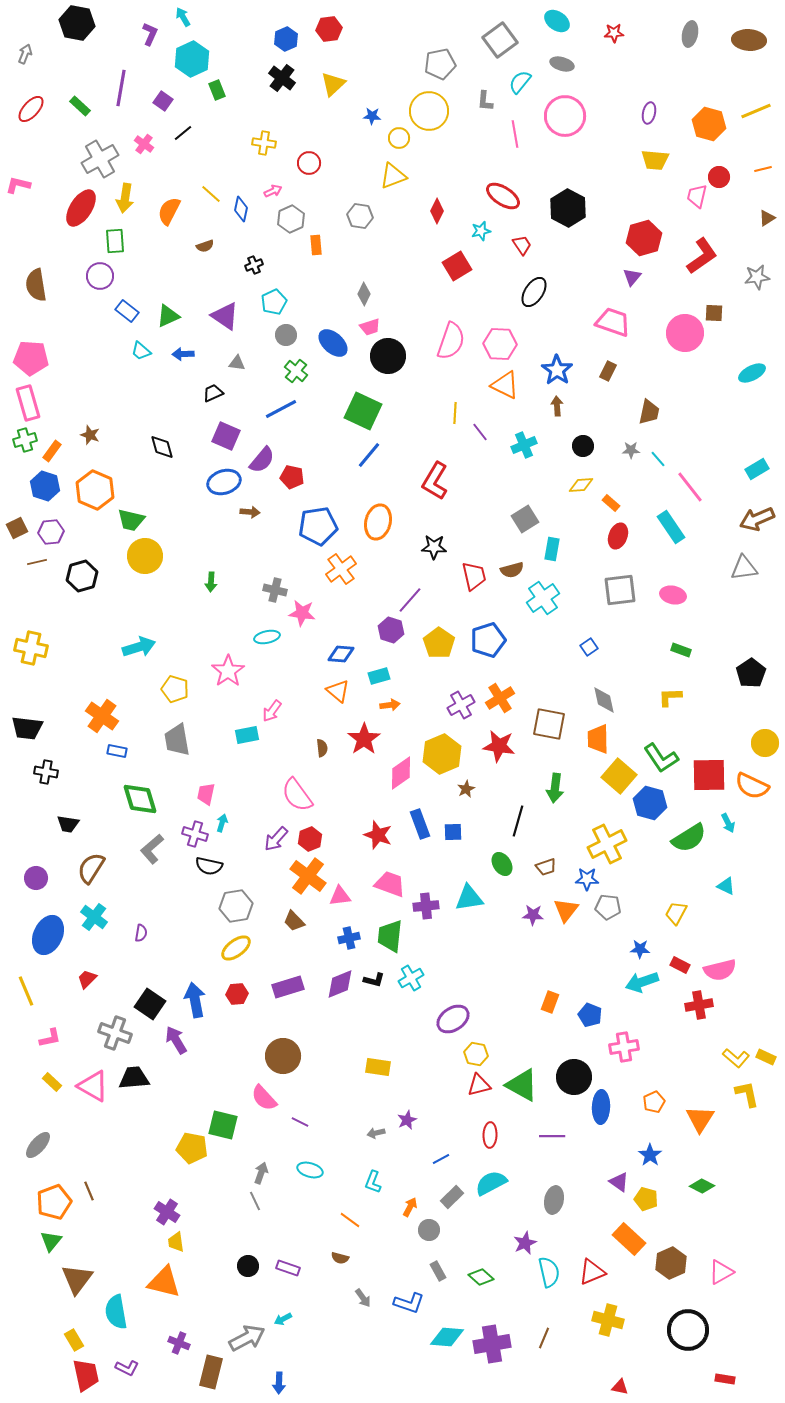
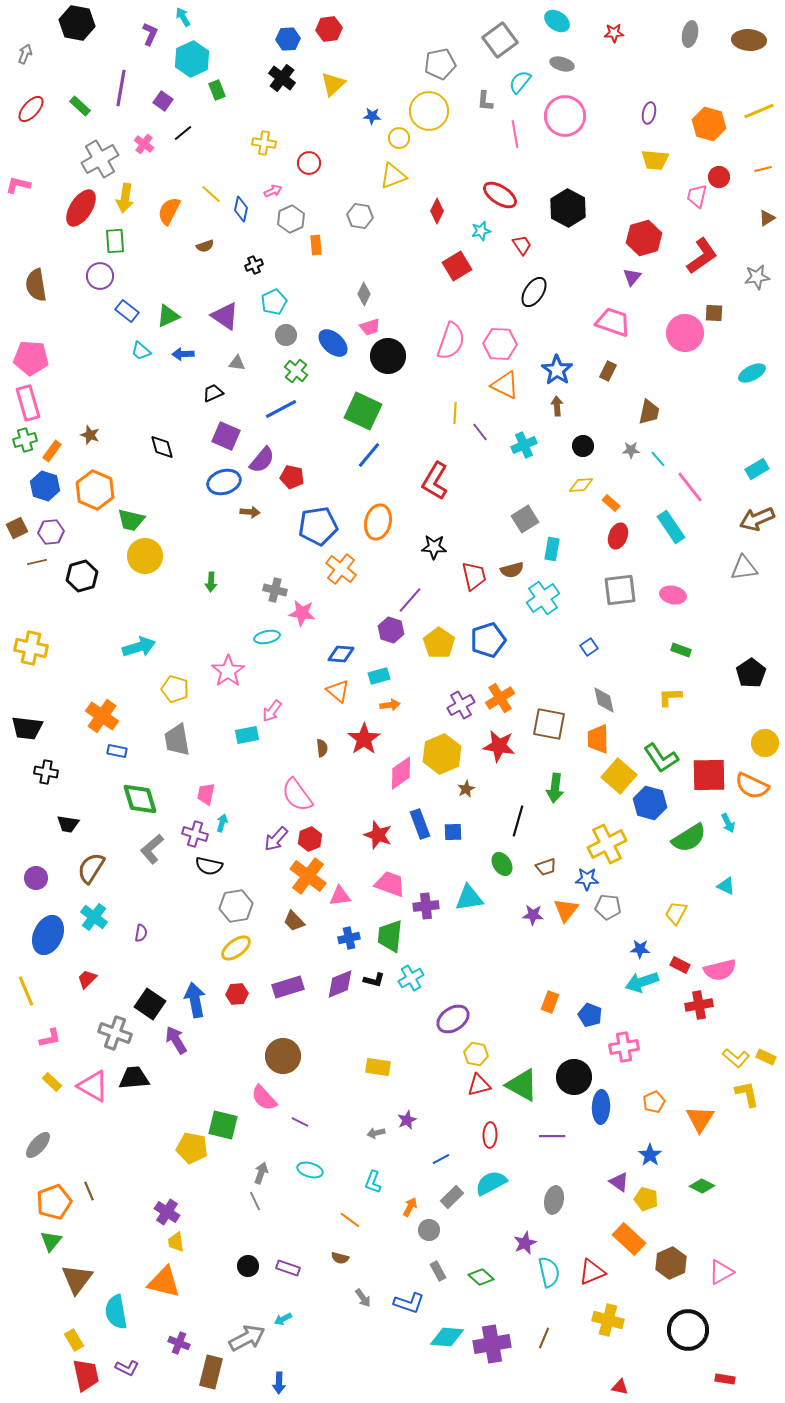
blue hexagon at (286, 39): moved 2 px right; rotated 20 degrees clockwise
yellow line at (756, 111): moved 3 px right
red ellipse at (503, 196): moved 3 px left, 1 px up
orange cross at (341, 569): rotated 16 degrees counterclockwise
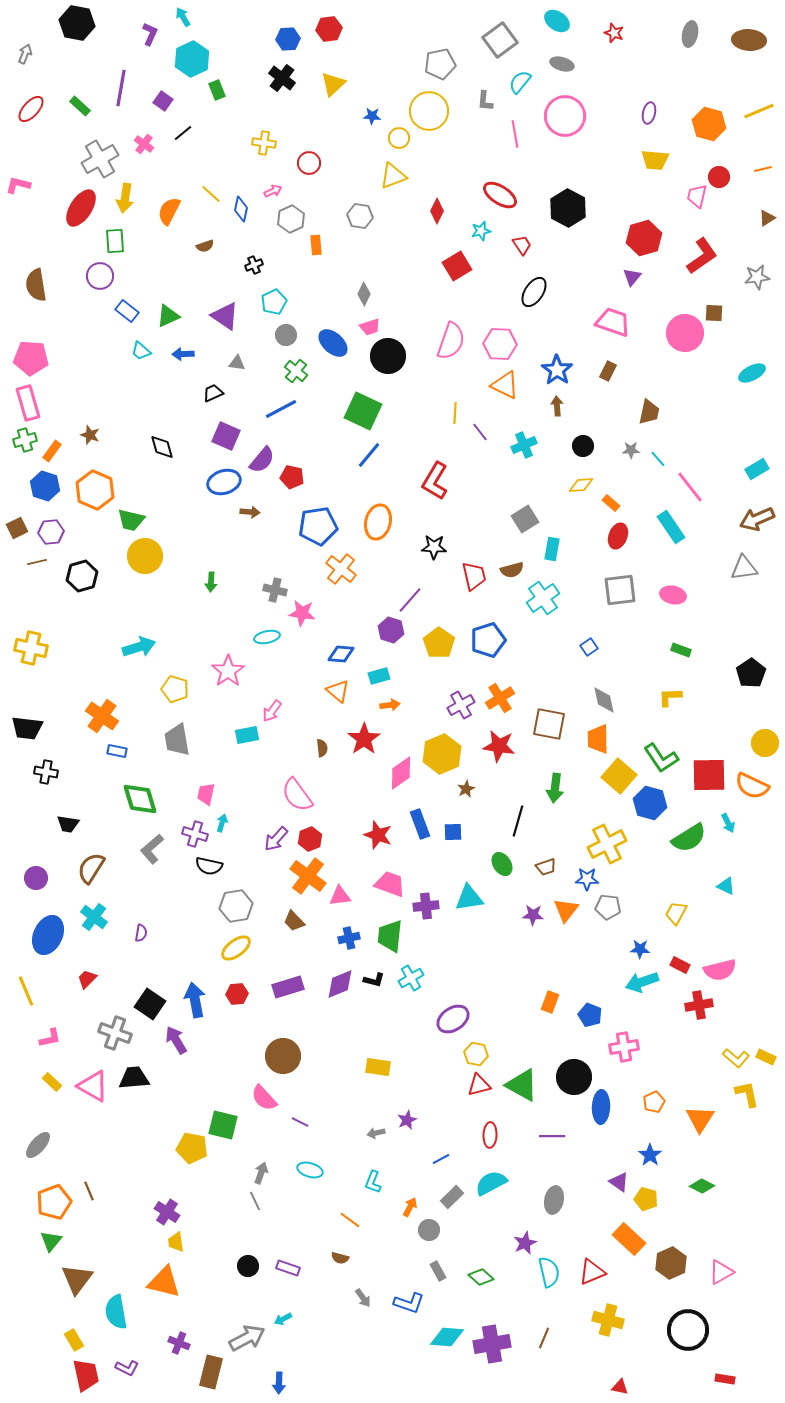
red star at (614, 33): rotated 24 degrees clockwise
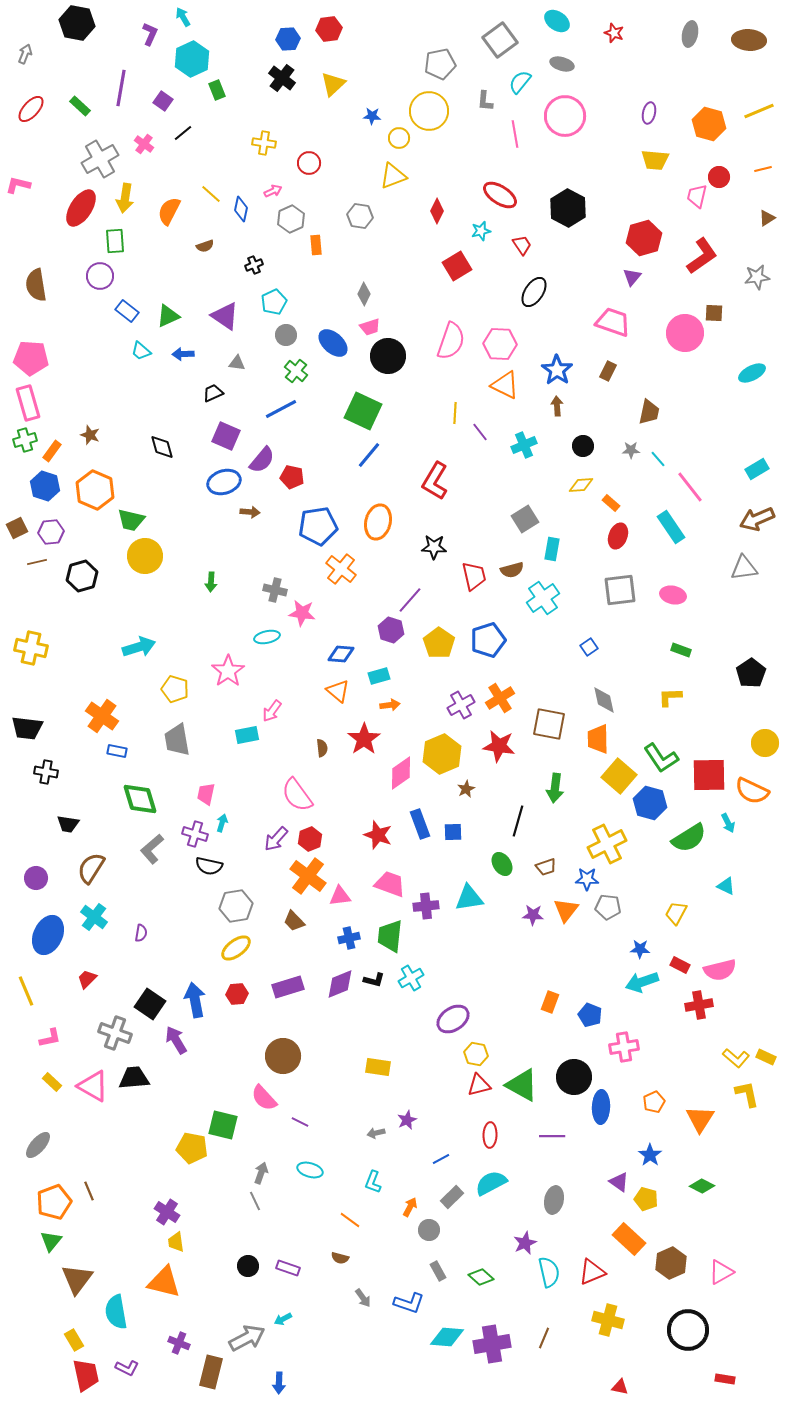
orange semicircle at (752, 786): moved 5 px down
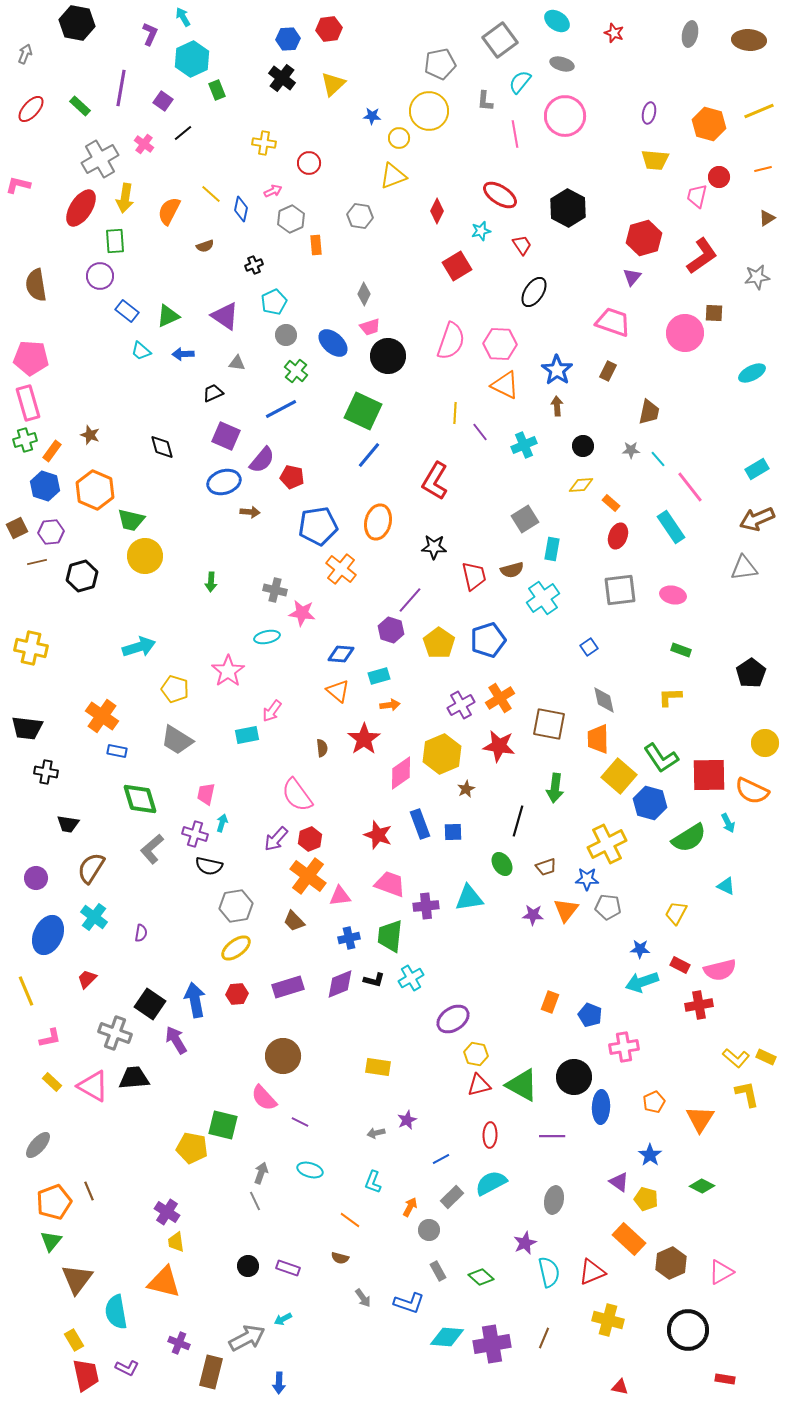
gray trapezoid at (177, 740): rotated 48 degrees counterclockwise
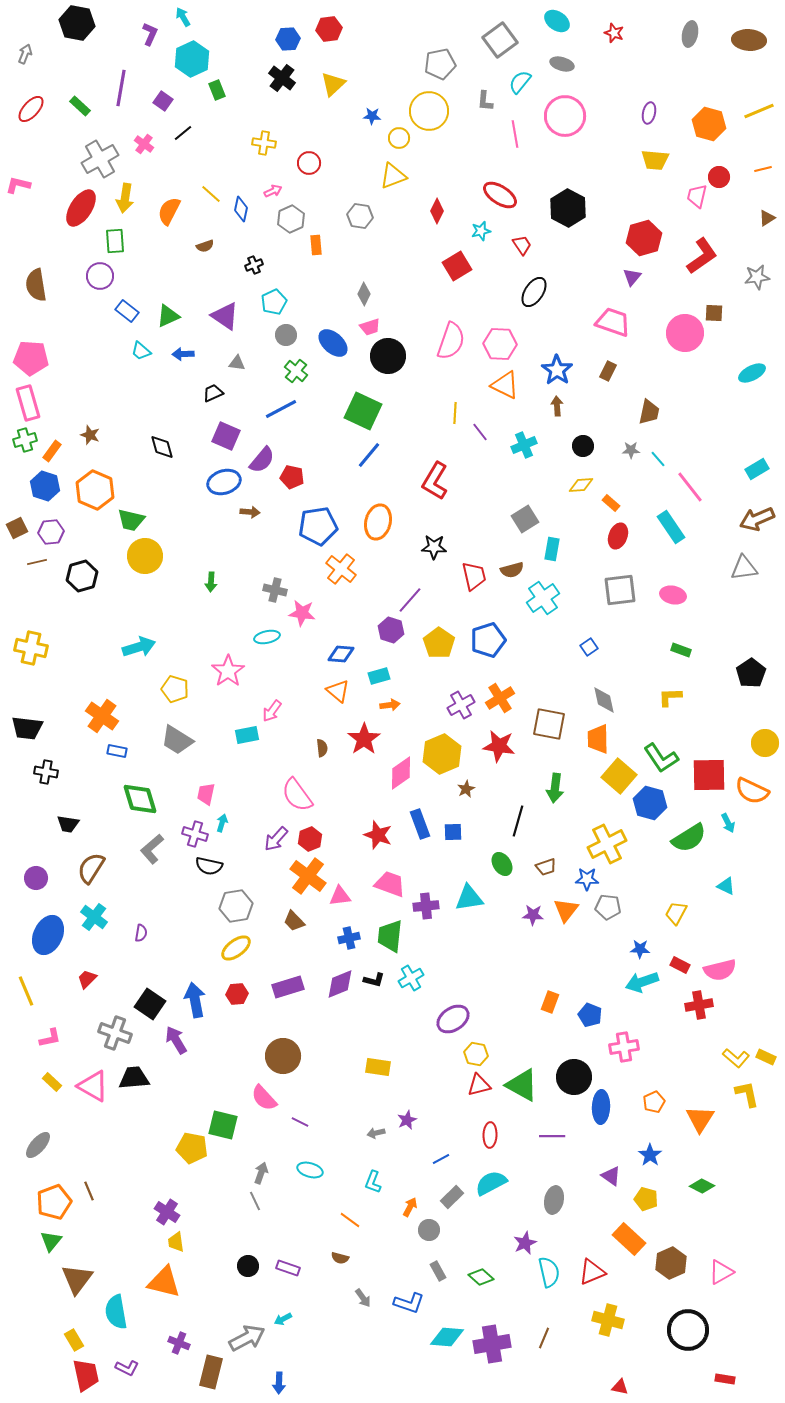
purple triangle at (619, 1182): moved 8 px left, 6 px up
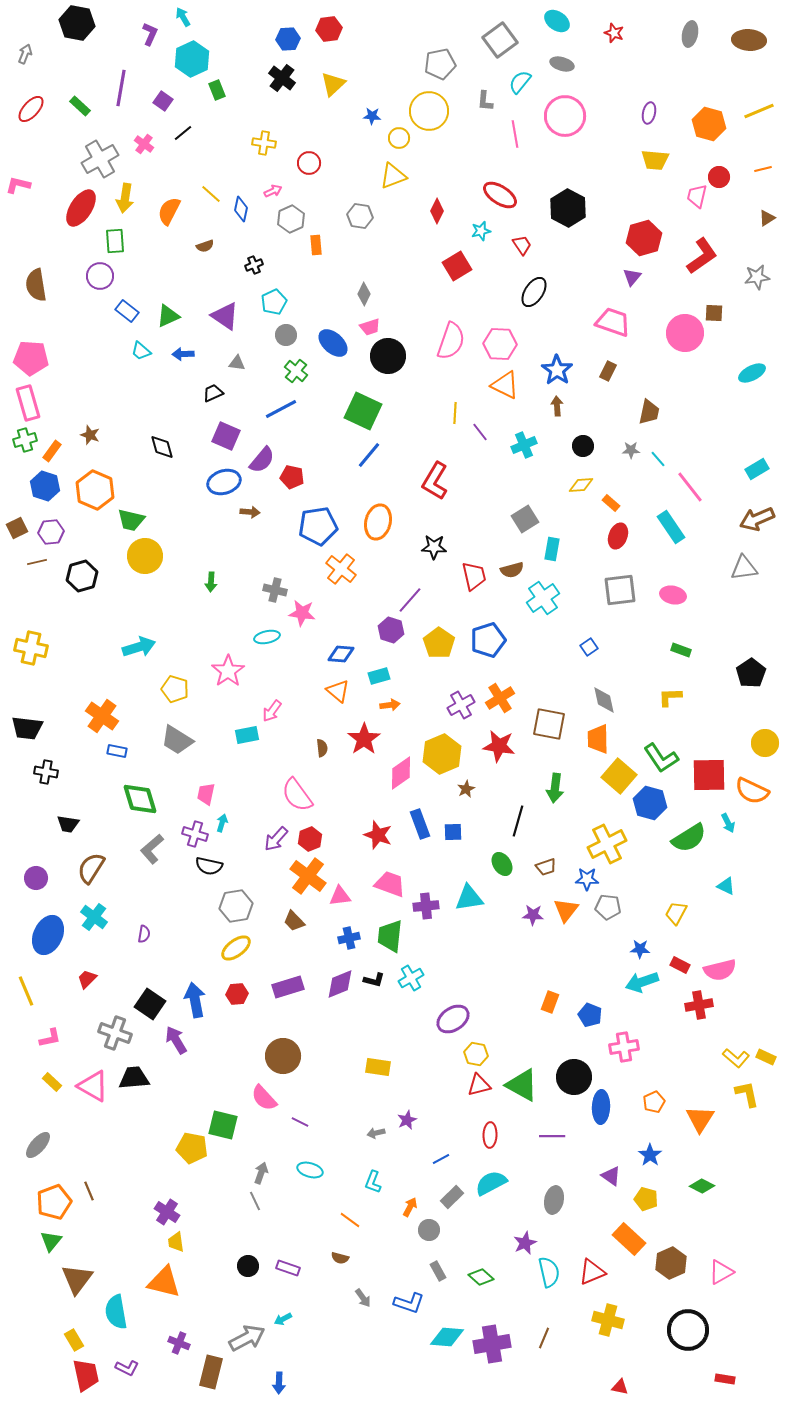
purple semicircle at (141, 933): moved 3 px right, 1 px down
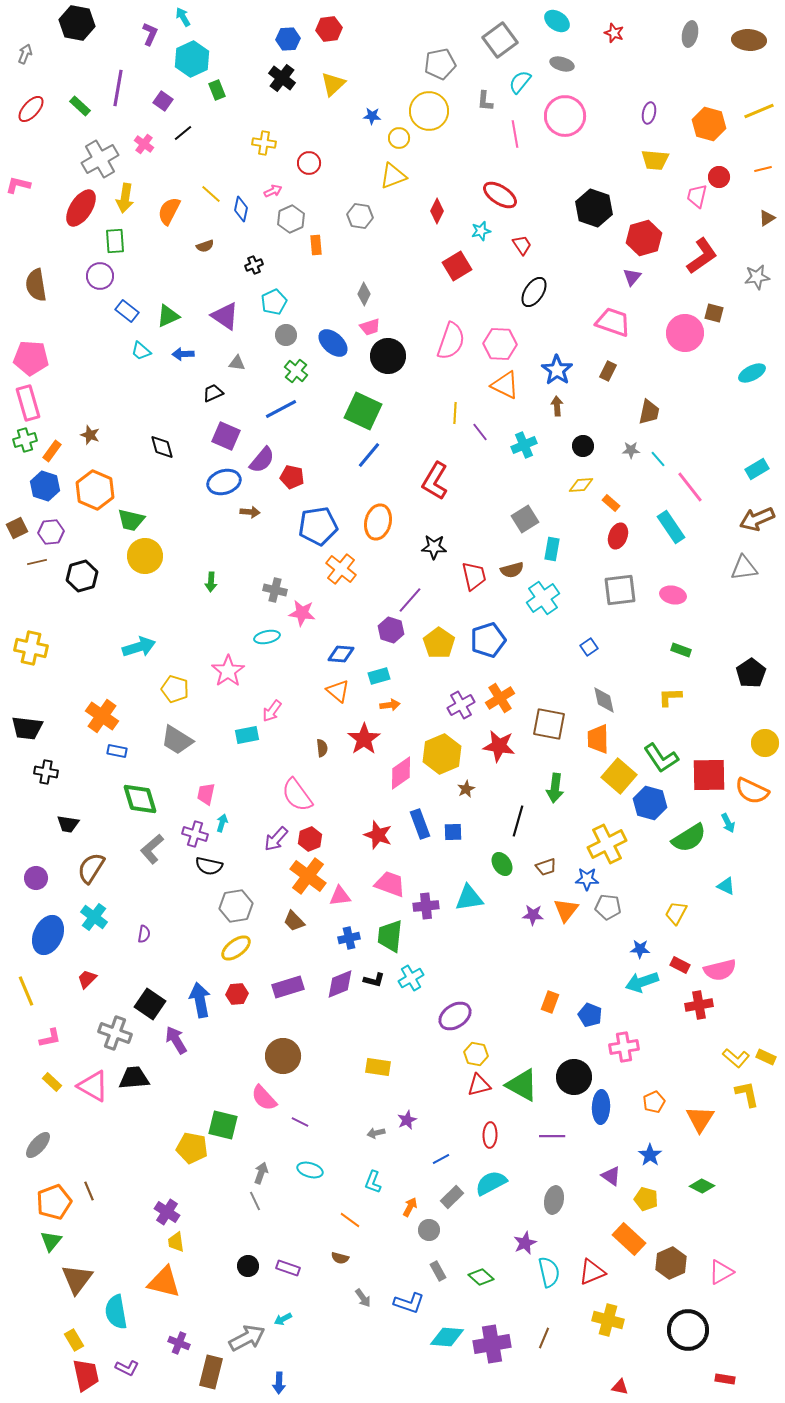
purple line at (121, 88): moved 3 px left
black hexagon at (568, 208): moved 26 px right; rotated 9 degrees counterclockwise
brown square at (714, 313): rotated 12 degrees clockwise
blue arrow at (195, 1000): moved 5 px right
purple ellipse at (453, 1019): moved 2 px right, 3 px up
